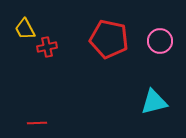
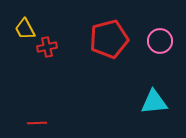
red pentagon: rotated 27 degrees counterclockwise
cyan triangle: rotated 8 degrees clockwise
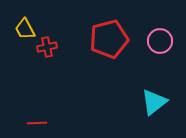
cyan triangle: rotated 32 degrees counterclockwise
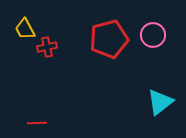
pink circle: moved 7 px left, 6 px up
cyan triangle: moved 6 px right
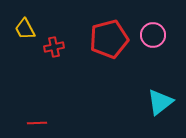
red cross: moved 7 px right
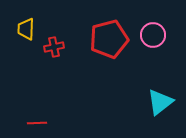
yellow trapezoid: moved 1 px right; rotated 30 degrees clockwise
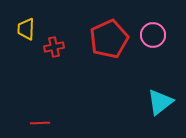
red pentagon: rotated 9 degrees counterclockwise
red line: moved 3 px right
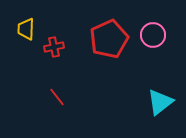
red line: moved 17 px right, 26 px up; rotated 54 degrees clockwise
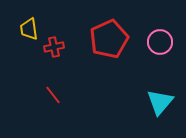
yellow trapezoid: moved 3 px right; rotated 10 degrees counterclockwise
pink circle: moved 7 px right, 7 px down
red line: moved 4 px left, 2 px up
cyan triangle: rotated 12 degrees counterclockwise
